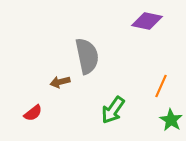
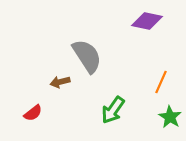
gray semicircle: rotated 21 degrees counterclockwise
orange line: moved 4 px up
green star: moved 1 px left, 3 px up
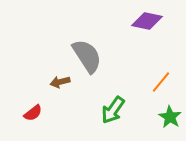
orange line: rotated 15 degrees clockwise
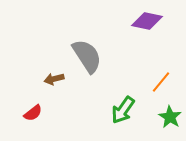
brown arrow: moved 6 px left, 3 px up
green arrow: moved 10 px right
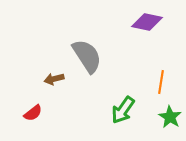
purple diamond: moved 1 px down
orange line: rotated 30 degrees counterclockwise
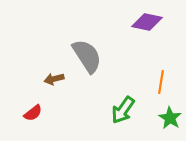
green star: moved 1 px down
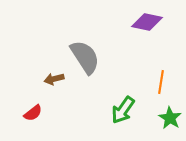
gray semicircle: moved 2 px left, 1 px down
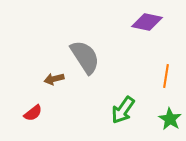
orange line: moved 5 px right, 6 px up
green star: moved 1 px down
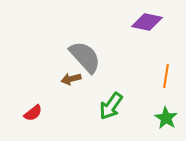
gray semicircle: rotated 9 degrees counterclockwise
brown arrow: moved 17 px right
green arrow: moved 12 px left, 4 px up
green star: moved 4 px left, 1 px up
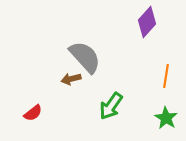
purple diamond: rotated 60 degrees counterclockwise
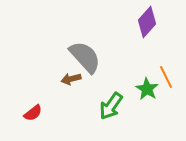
orange line: moved 1 px down; rotated 35 degrees counterclockwise
green star: moved 19 px left, 29 px up
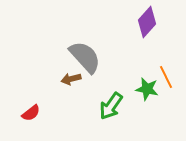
green star: rotated 20 degrees counterclockwise
red semicircle: moved 2 px left
